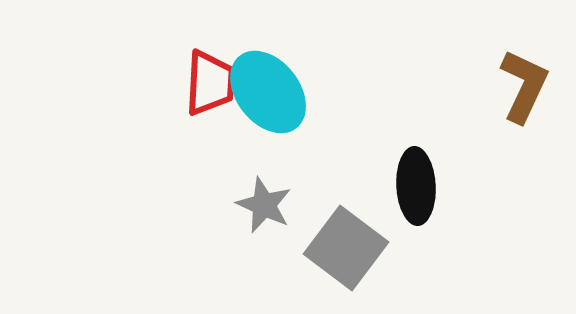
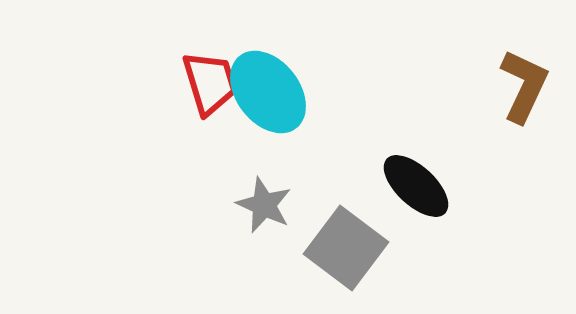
red trapezoid: rotated 20 degrees counterclockwise
black ellipse: rotated 44 degrees counterclockwise
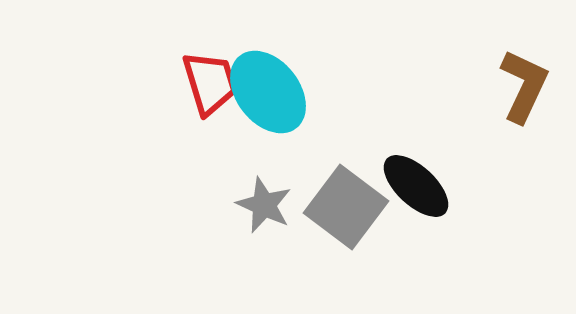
gray square: moved 41 px up
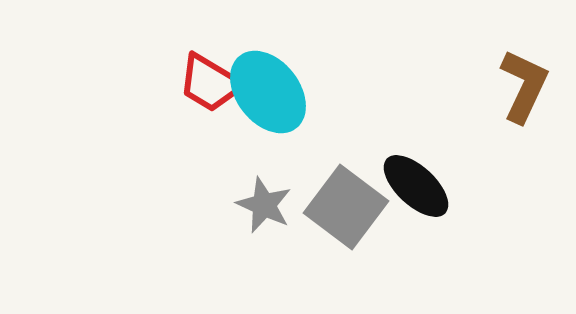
red trapezoid: rotated 138 degrees clockwise
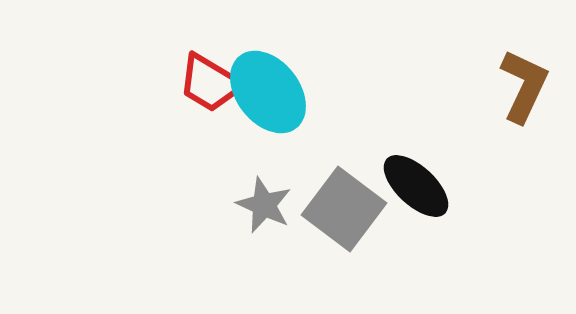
gray square: moved 2 px left, 2 px down
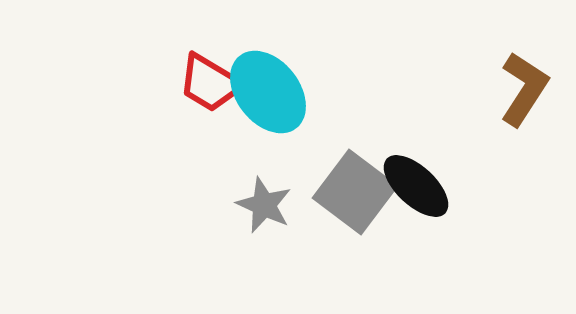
brown L-shape: moved 3 px down; rotated 8 degrees clockwise
gray square: moved 11 px right, 17 px up
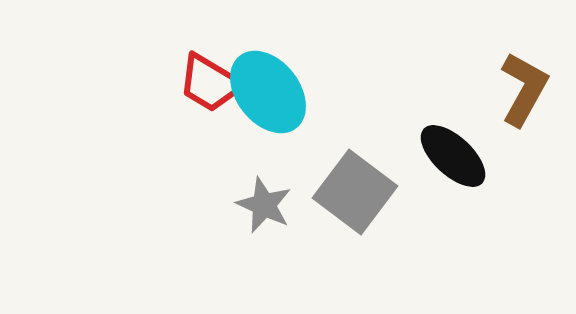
brown L-shape: rotated 4 degrees counterclockwise
black ellipse: moved 37 px right, 30 px up
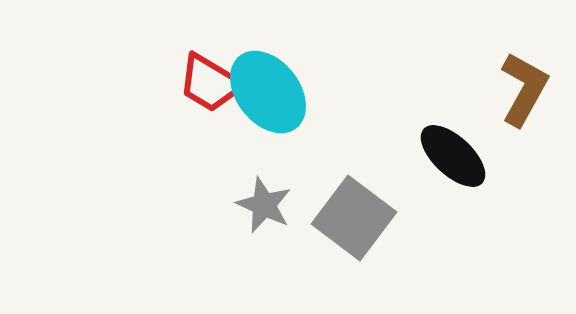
gray square: moved 1 px left, 26 px down
